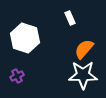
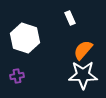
orange semicircle: moved 1 px left, 1 px down
purple cross: rotated 16 degrees clockwise
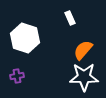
white star: moved 1 px right, 2 px down
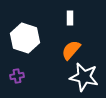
white rectangle: rotated 24 degrees clockwise
orange semicircle: moved 12 px left
white star: rotated 12 degrees clockwise
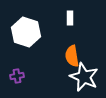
white hexagon: moved 1 px right, 6 px up
orange semicircle: moved 1 px right, 6 px down; rotated 50 degrees counterclockwise
white star: rotated 12 degrees clockwise
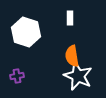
white star: moved 6 px left, 1 px up
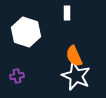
white rectangle: moved 3 px left, 5 px up
orange semicircle: moved 2 px right; rotated 15 degrees counterclockwise
white star: moved 2 px left
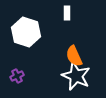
purple cross: rotated 16 degrees counterclockwise
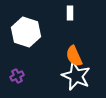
white rectangle: moved 3 px right
